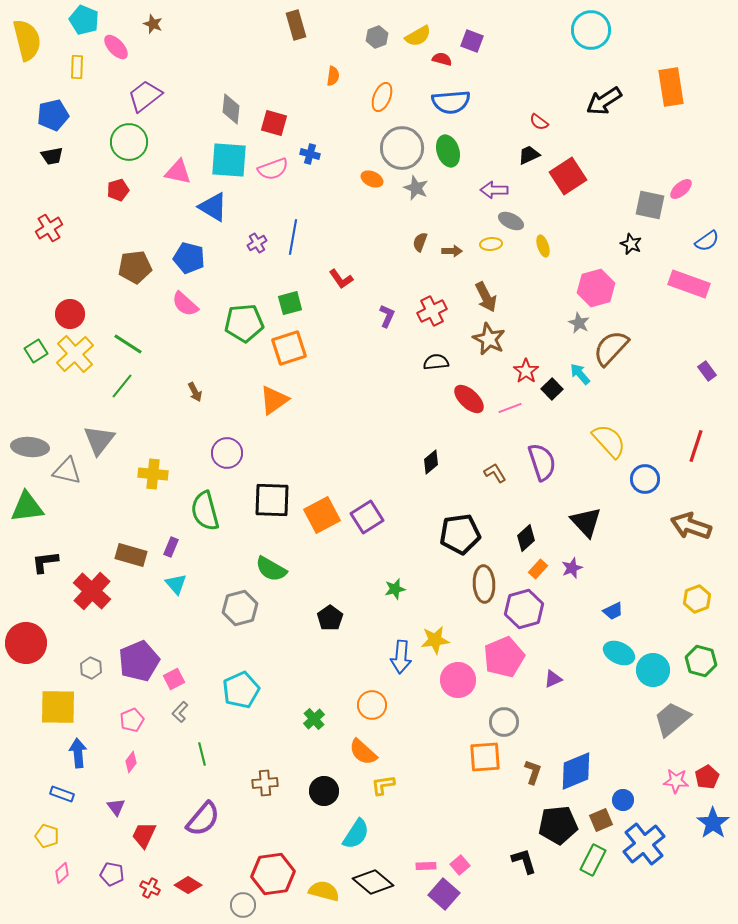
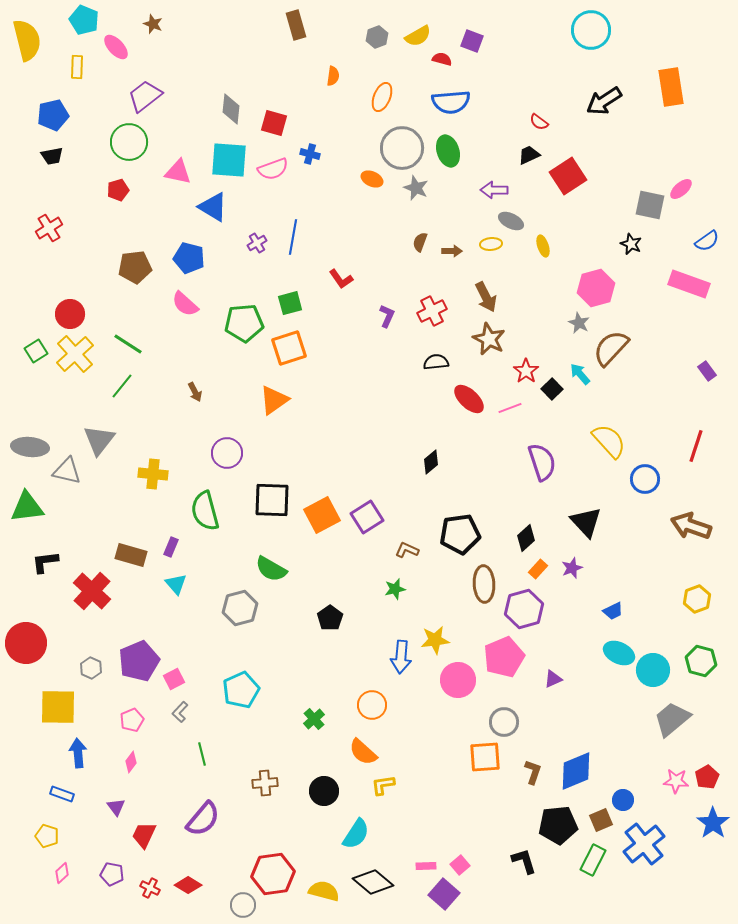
brown L-shape at (495, 473): moved 88 px left, 77 px down; rotated 35 degrees counterclockwise
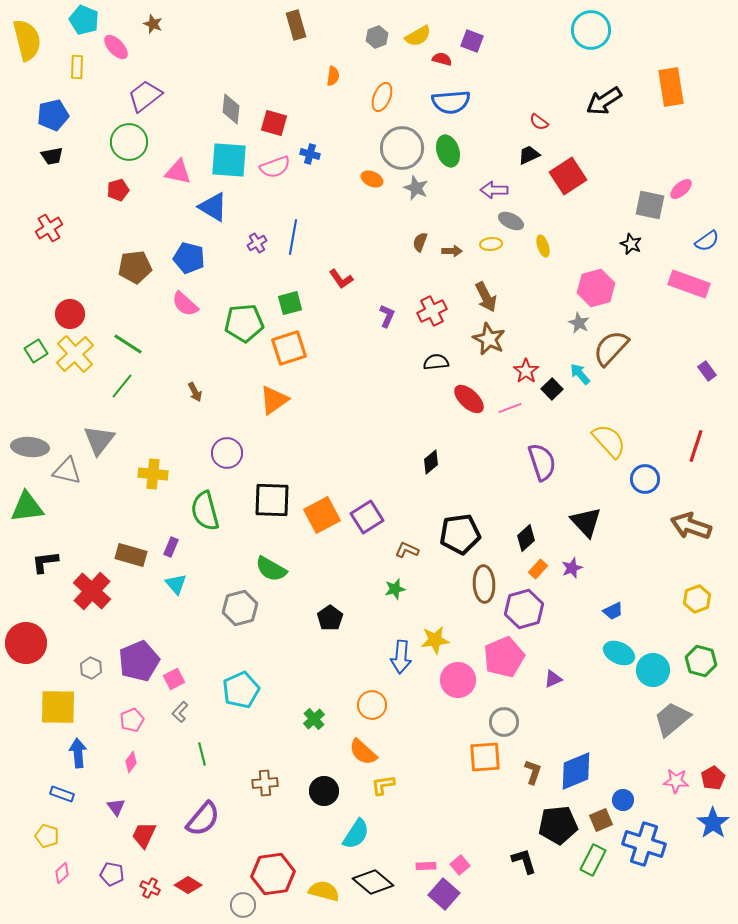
pink semicircle at (273, 169): moved 2 px right, 2 px up
red pentagon at (707, 777): moved 6 px right, 1 px down
blue cross at (644, 844): rotated 33 degrees counterclockwise
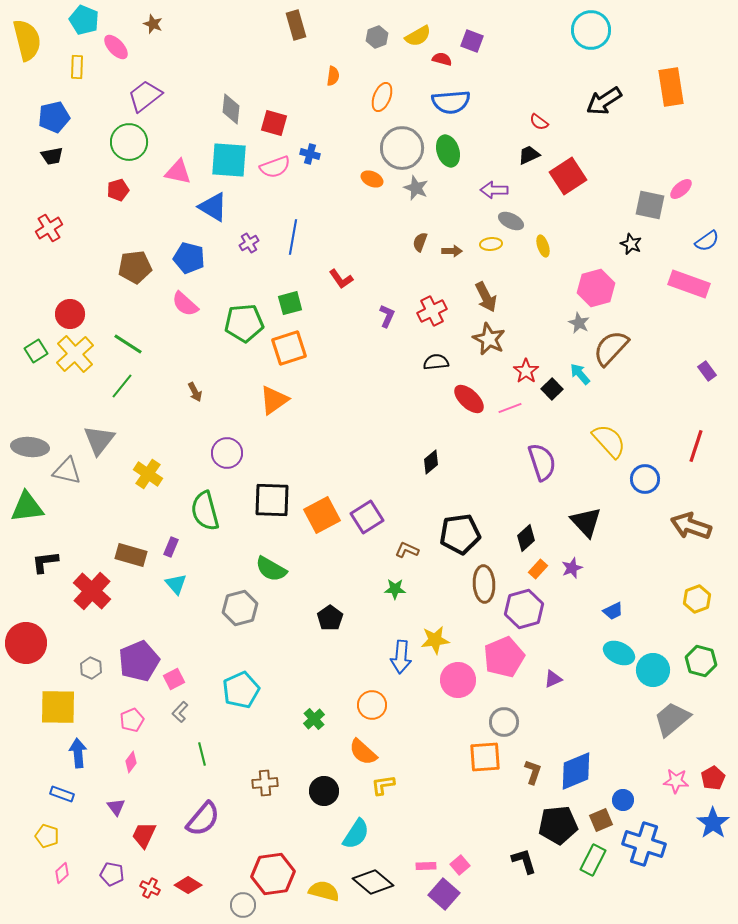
blue pentagon at (53, 115): moved 1 px right, 2 px down
purple cross at (257, 243): moved 8 px left
yellow cross at (153, 474): moved 5 px left; rotated 28 degrees clockwise
green star at (395, 589): rotated 15 degrees clockwise
